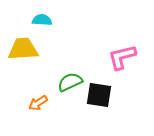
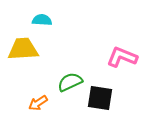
pink L-shape: rotated 36 degrees clockwise
black square: moved 1 px right, 3 px down
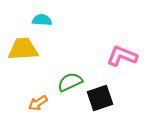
pink L-shape: moved 1 px up
black square: rotated 28 degrees counterclockwise
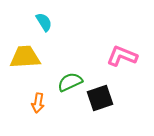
cyan semicircle: moved 2 px right, 2 px down; rotated 54 degrees clockwise
yellow trapezoid: moved 2 px right, 8 px down
orange arrow: rotated 48 degrees counterclockwise
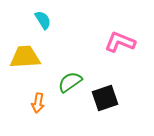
cyan semicircle: moved 1 px left, 2 px up
pink L-shape: moved 2 px left, 14 px up
green semicircle: rotated 10 degrees counterclockwise
black square: moved 5 px right
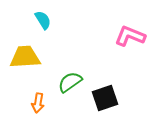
pink L-shape: moved 10 px right, 6 px up
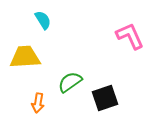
pink L-shape: rotated 44 degrees clockwise
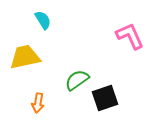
yellow trapezoid: rotated 8 degrees counterclockwise
green semicircle: moved 7 px right, 2 px up
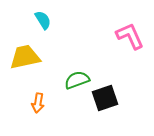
green semicircle: rotated 15 degrees clockwise
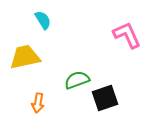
pink L-shape: moved 3 px left, 1 px up
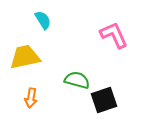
pink L-shape: moved 13 px left
green semicircle: rotated 35 degrees clockwise
black square: moved 1 px left, 2 px down
orange arrow: moved 7 px left, 5 px up
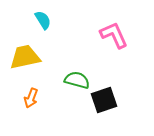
orange arrow: rotated 12 degrees clockwise
